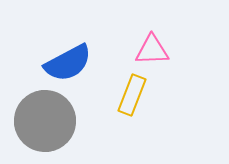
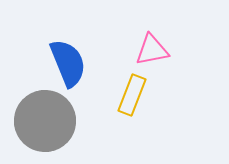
pink triangle: rotated 9 degrees counterclockwise
blue semicircle: rotated 84 degrees counterclockwise
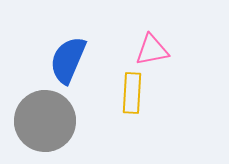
blue semicircle: moved 3 px up; rotated 135 degrees counterclockwise
yellow rectangle: moved 2 px up; rotated 18 degrees counterclockwise
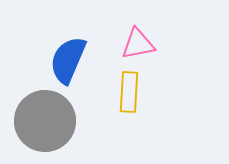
pink triangle: moved 14 px left, 6 px up
yellow rectangle: moved 3 px left, 1 px up
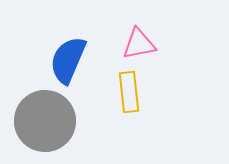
pink triangle: moved 1 px right
yellow rectangle: rotated 9 degrees counterclockwise
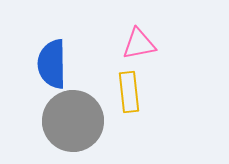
blue semicircle: moved 16 px left, 4 px down; rotated 24 degrees counterclockwise
gray circle: moved 28 px right
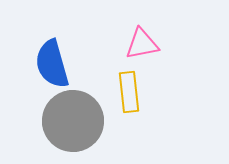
pink triangle: moved 3 px right
blue semicircle: rotated 15 degrees counterclockwise
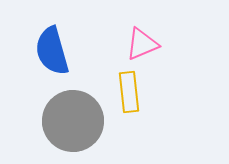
pink triangle: rotated 12 degrees counterclockwise
blue semicircle: moved 13 px up
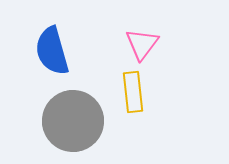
pink triangle: rotated 30 degrees counterclockwise
yellow rectangle: moved 4 px right
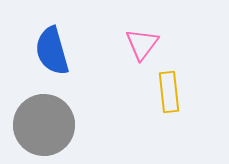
yellow rectangle: moved 36 px right
gray circle: moved 29 px left, 4 px down
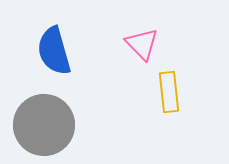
pink triangle: rotated 21 degrees counterclockwise
blue semicircle: moved 2 px right
